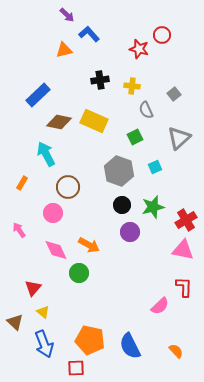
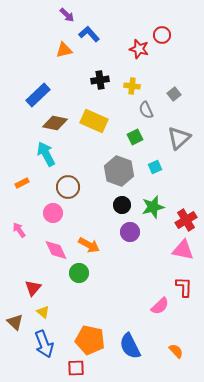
brown diamond: moved 4 px left, 1 px down
orange rectangle: rotated 32 degrees clockwise
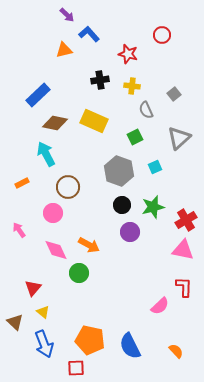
red star: moved 11 px left, 5 px down
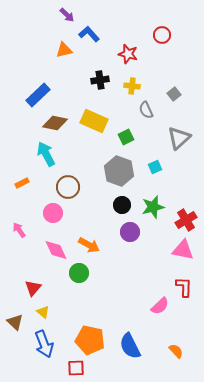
green square: moved 9 px left
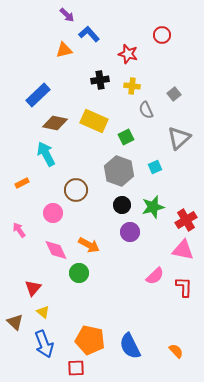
brown circle: moved 8 px right, 3 px down
pink semicircle: moved 5 px left, 30 px up
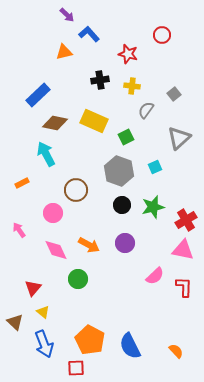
orange triangle: moved 2 px down
gray semicircle: rotated 60 degrees clockwise
purple circle: moved 5 px left, 11 px down
green circle: moved 1 px left, 6 px down
orange pentagon: rotated 16 degrees clockwise
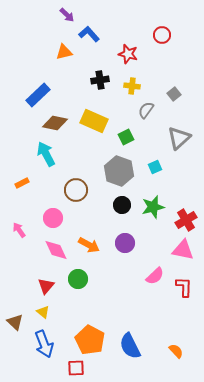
pink circle: moved 5 px down
red triangle: moved 13 px right, 2 px up
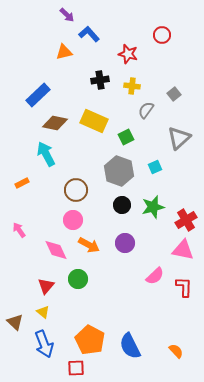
pink circle: moved 20 px right, 2 px down
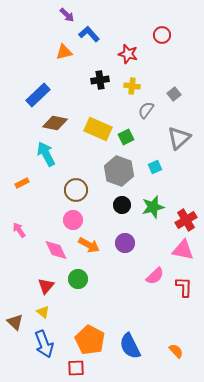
yellow rectangle: moved 4 px right, 8 px down
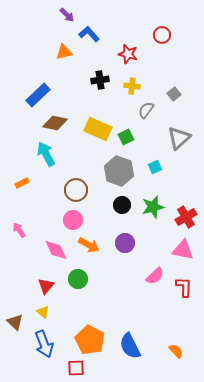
red cross: moved 3 px up
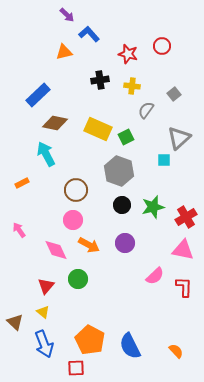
red circle: moved 11 px down
cyan square: moved 9 px right, 7 px up; rotated 24 degrees clockwise
